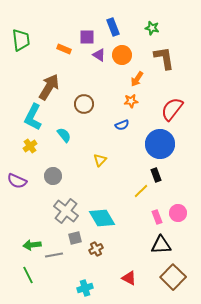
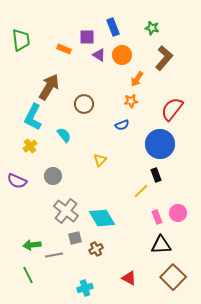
brown L-shape: rotated 50 degrees clockwise
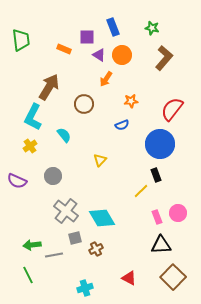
orange arrow: moved 31 px left
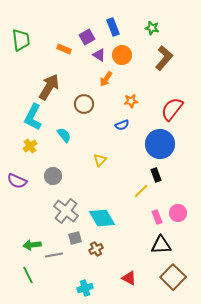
purple square: rotated 28 degrees counterclockwise
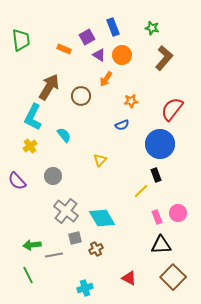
brown circle: moved 3 px left, 8 px up
purple semicircle: rotated 24 degrees clockwise
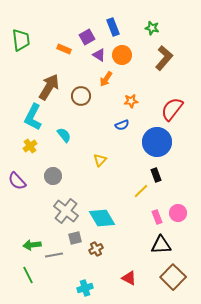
blue circle: moved 3 px left, 2 px up
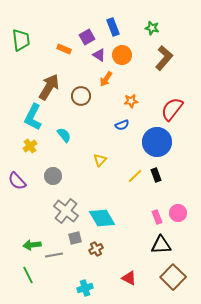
yellow line: moved 6 px left, 15 px up
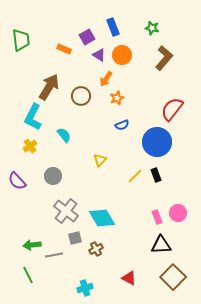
orange star: moved 14 px left, 3 px up; rotated 16 degrees counterclockwise
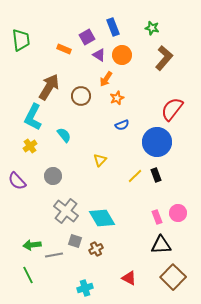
gray square: moved 3 px down; rotated 32 degrees clockwise
